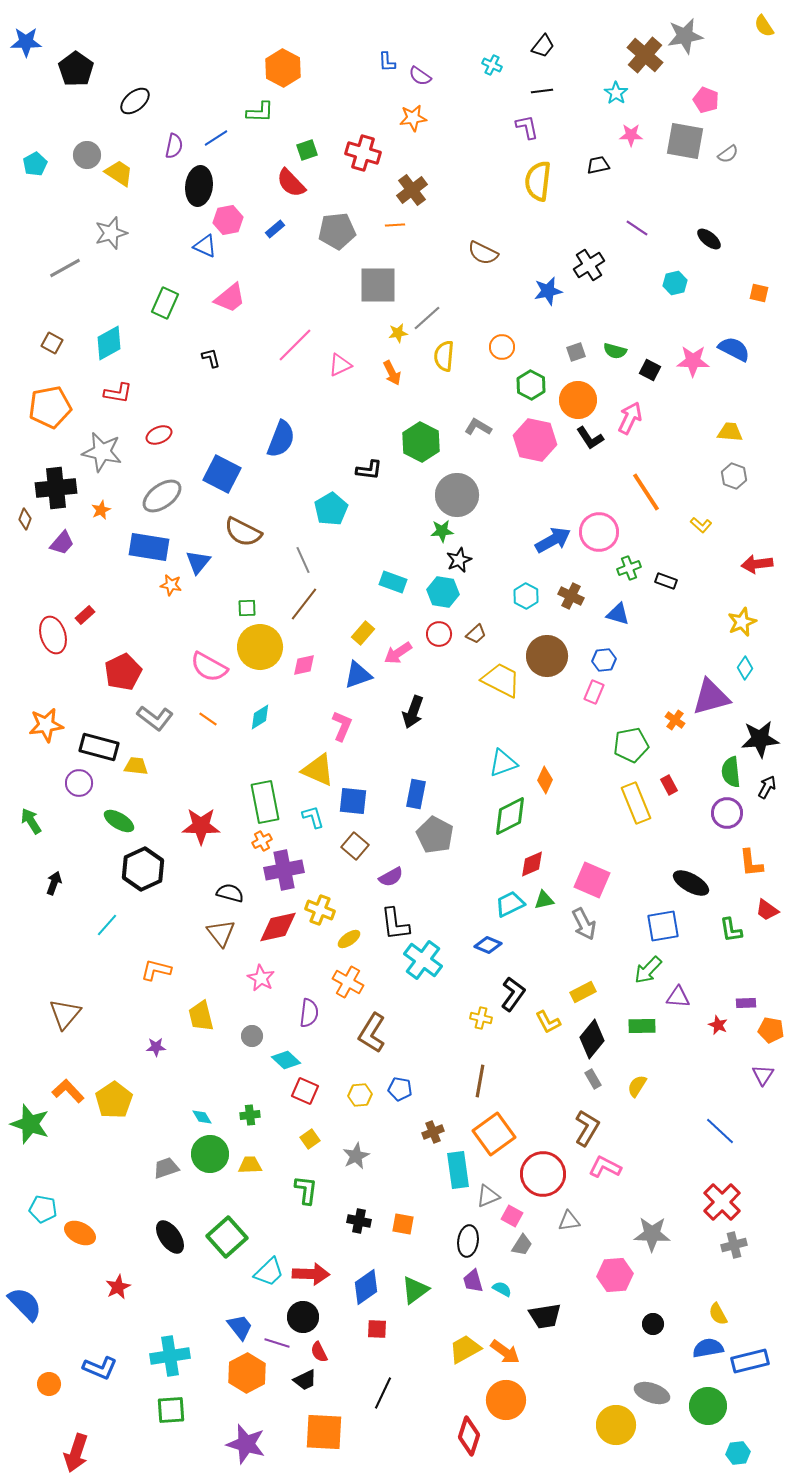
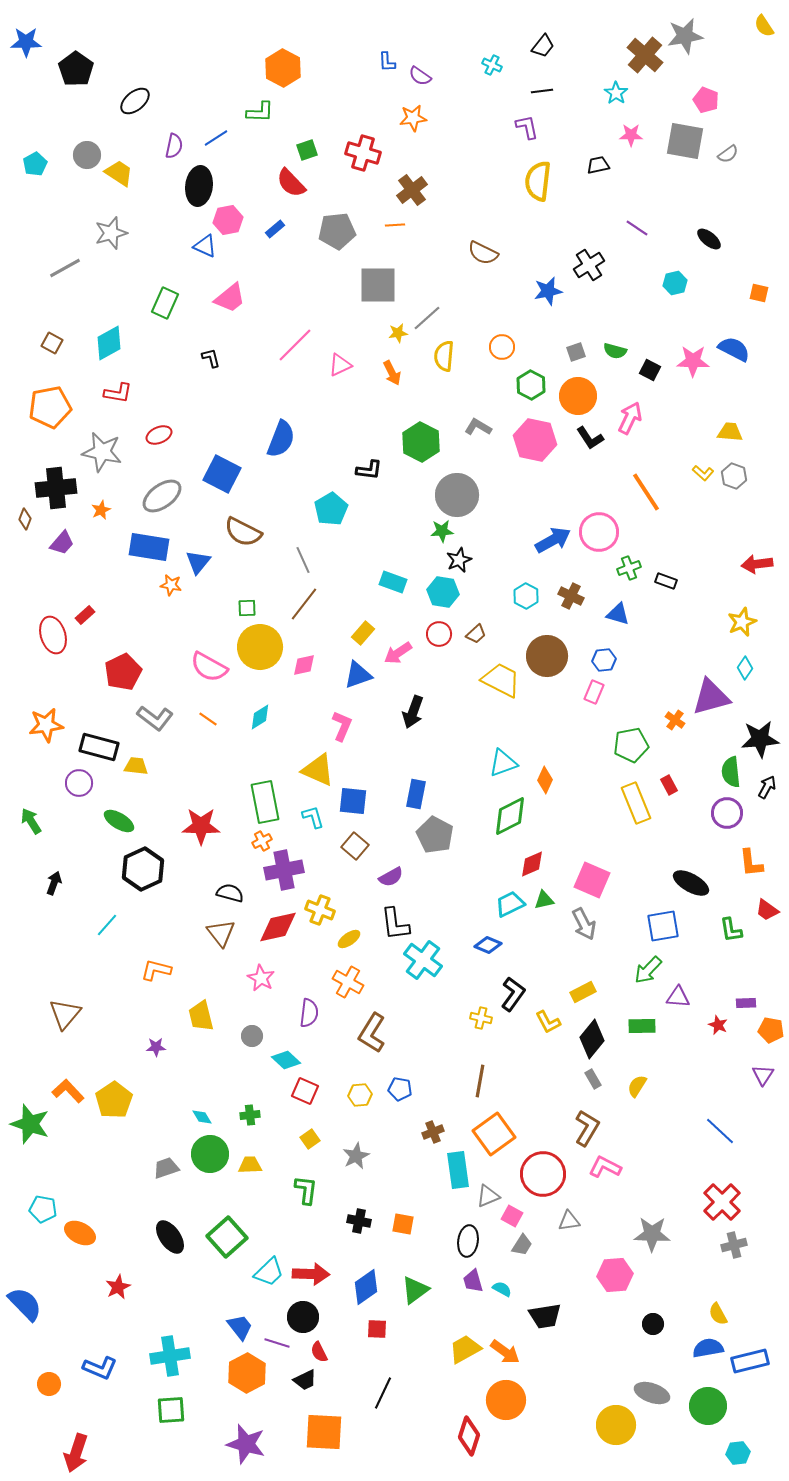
orange circle at (578, 400): moved 4 px up
yellow L-shape at (701, 525): moved 2 px right, 52 px up
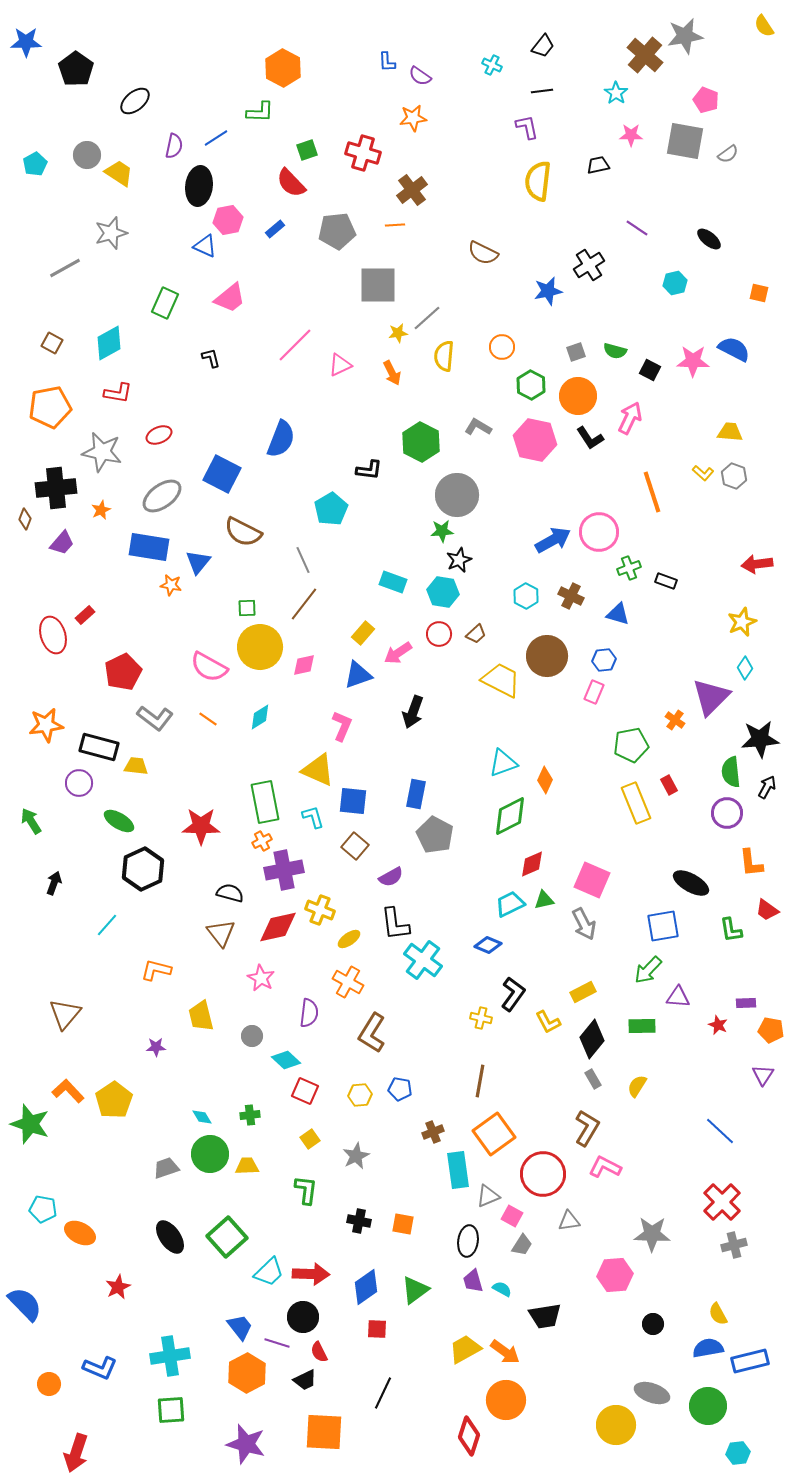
orange line at (646, 492): moved 6 px right; rotated 15 degrees clockwise
purple triangle at (711, 697): rotated 30 degrees counterclockwise
yellow trapezoid at (250, 1165): moved 3 px left, 1 px down
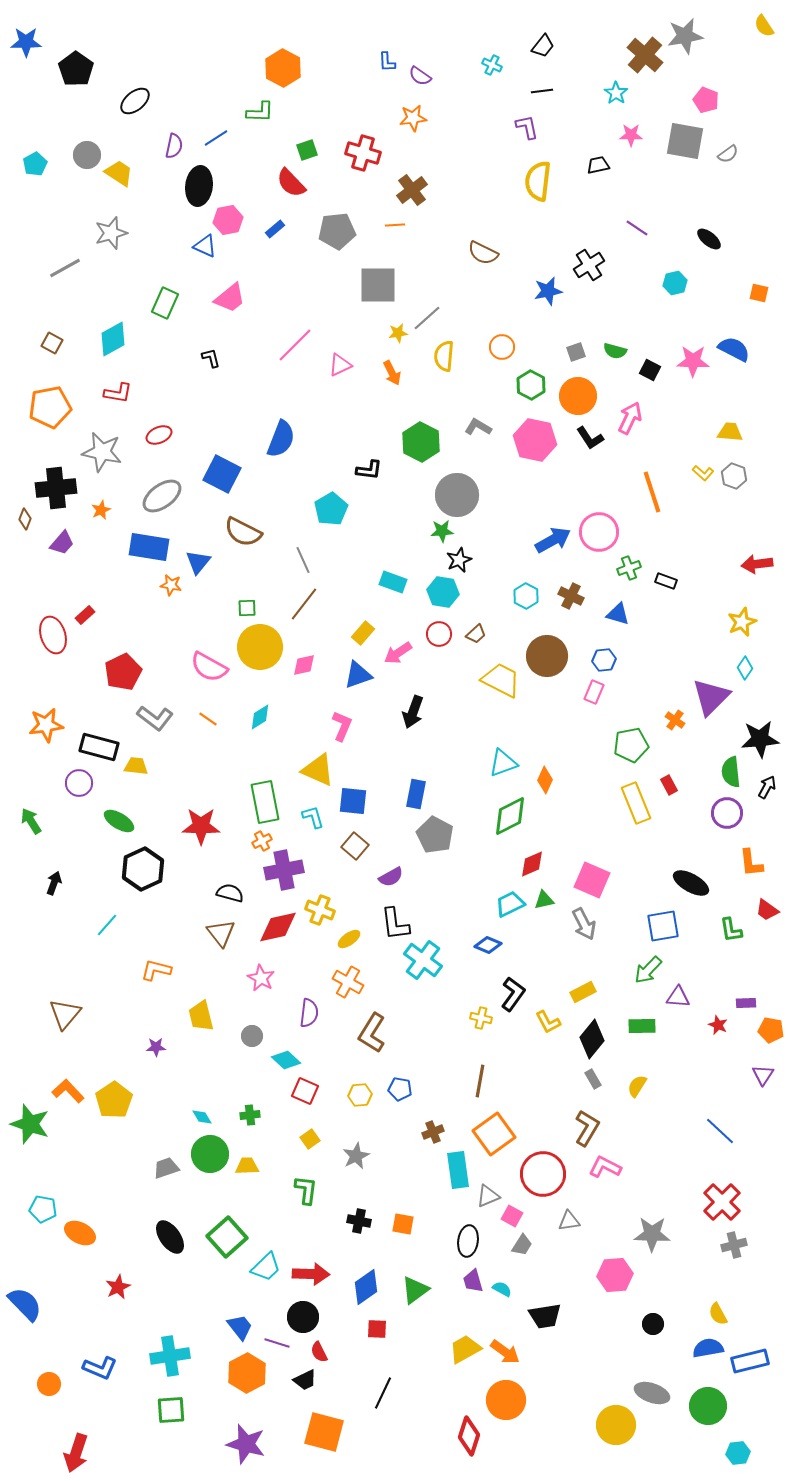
cyan diamond at (109, 343): moved 4 px right, 4 px up
cyan trapezoid at (269, 1272): moved 3 px left, 5 px up
orange square at (324, 1432): rotated 12 degrees clockwise
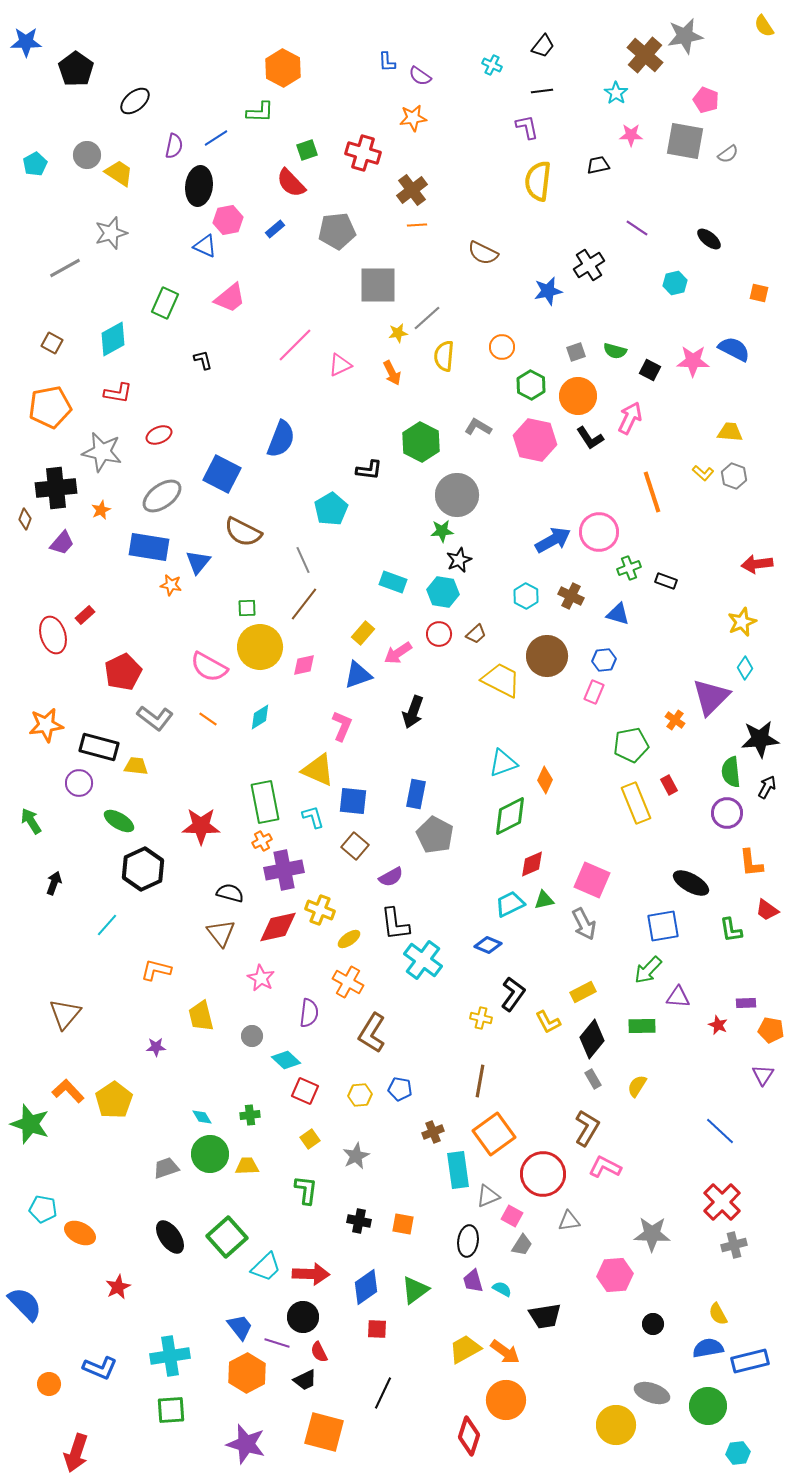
orange line at (395, 225): moved 22 px right
black L-shape at (211, 358): moved 8 px left, 2 px down
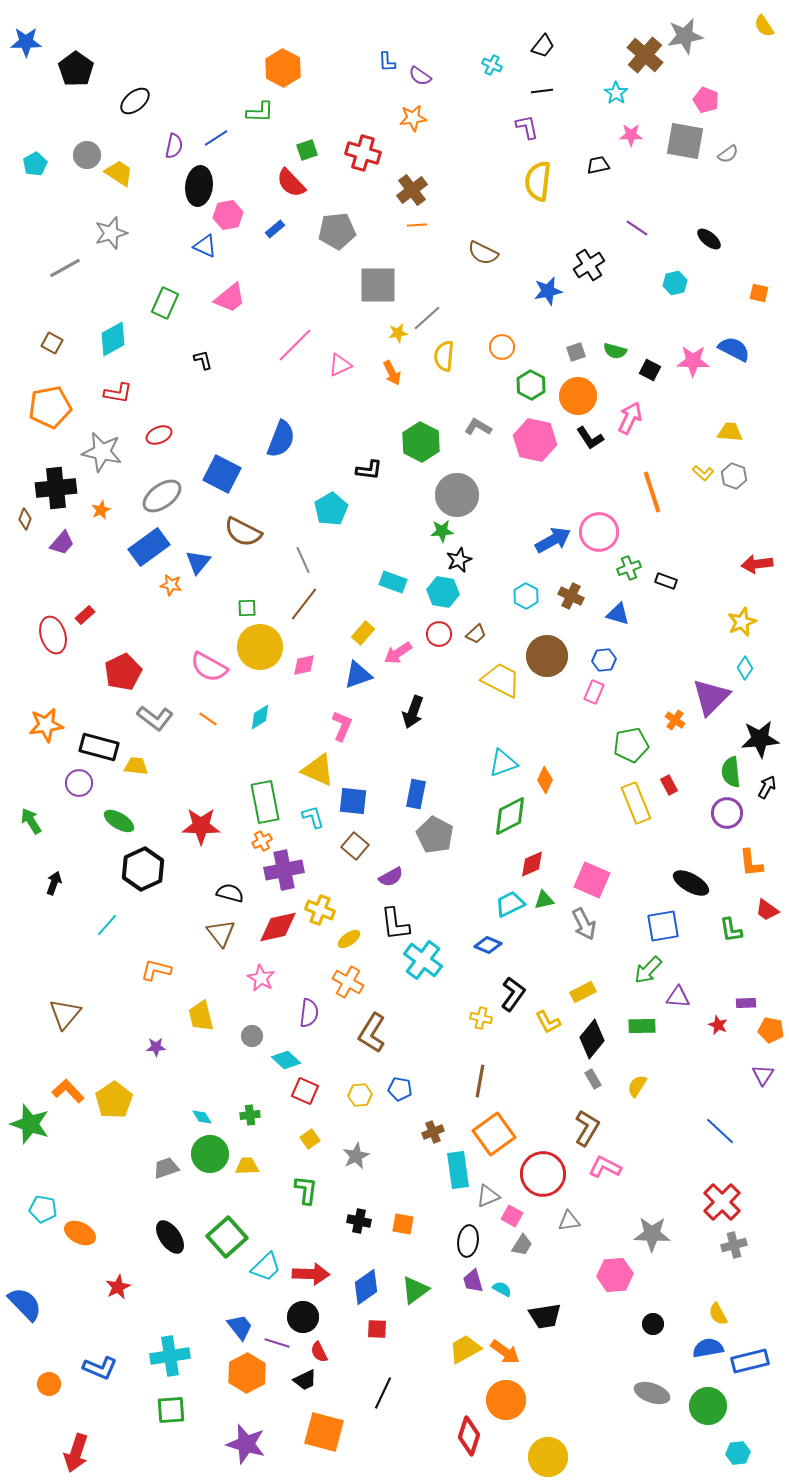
pink hexagon at (228, 220): moved 5 px up
blue rectangle at (149, 547): rotated 45 degrees counterclockwise
yellow circle at (616, 1425): moved 68 px left, 32 px down
